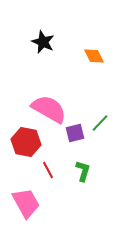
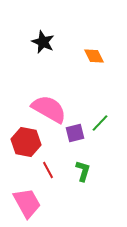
pink trapezoid: moved 1 px right
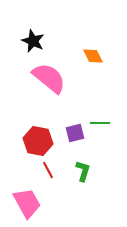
black star: moved 10 px left, 1 px up
orange diamond: moved 1 px left
pink semicircle: moved 31 px up; rotated 9 degrees clockwise
green line: rotated 48 degrees clockwise
red hexagon: moved 12 px right, 1 px up
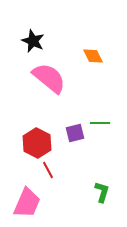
red hexagon: moved 1 px left, 2 px down; rotated 16 degrees clockwise
green L-shape: moved 19 px right, 21 px down
pink trapezoid: rotated 52 degrees clockwise
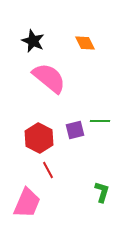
orange diamond: moved 8 px left, 13 px up
green line: moved 2 px up
purple square: moved 3 px up
red hexagon: moved 2 px right, 5 px up
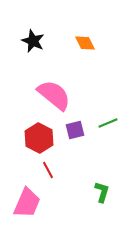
pink semicircle: moved 5 px right, 17 px down
green line: moved 8 px right, 2 px down; rotated 24 degrees counterclockwise
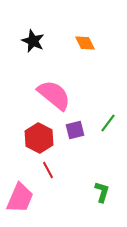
green line: rotated 30 degrees counterclockwise
pink trapezoid: moved 7 px left, 5 px up
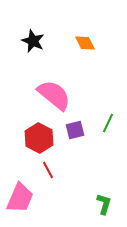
green line: rotated 12 degrees counterclockwise
green L-shape: moved 2 px right, 12 px down
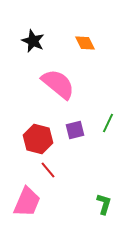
pink semicircle: moved 4 px right, 11 px up
red hexagon: moved 1 px left, 1 px down; rotated 12 degrees counterclockwise
red line: rotated 12 degrees counterclockwise
pink trapezoid: moved 7 px right, 4 px down
